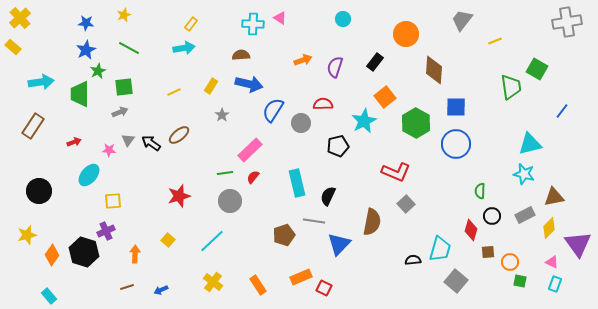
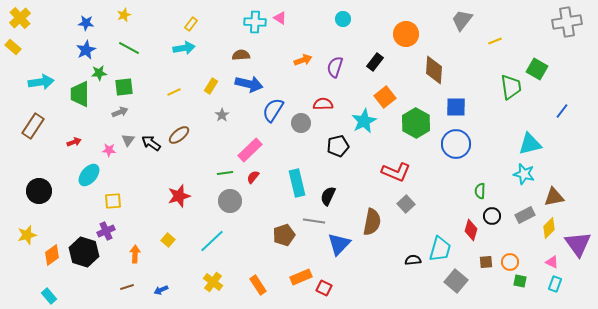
cyan cross at (253, 24): moved 2 px right, 2 px up
green star at (98, 71): moved 1 px right, 2 px down; rotated 21 degrees clockwise
brown square at (488, 252): moved 2 px left, 10 px down
orange diamond at (52, 255): rotated 20 degrees clockwise
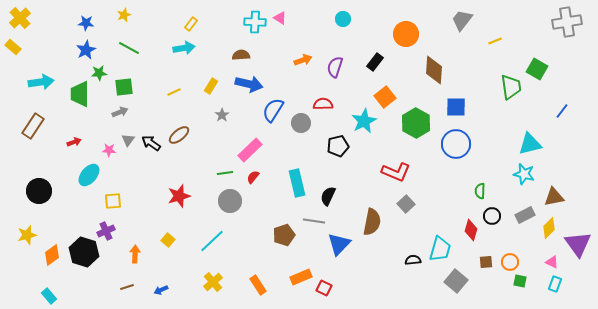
yellow cross at (213, 282): rotated 12 degrees clockwise
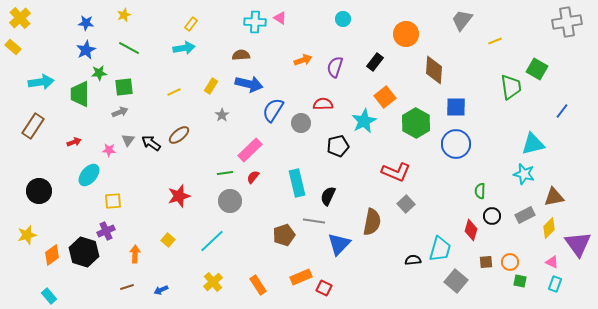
cyan triangle at (530, 144): moved 3 px right
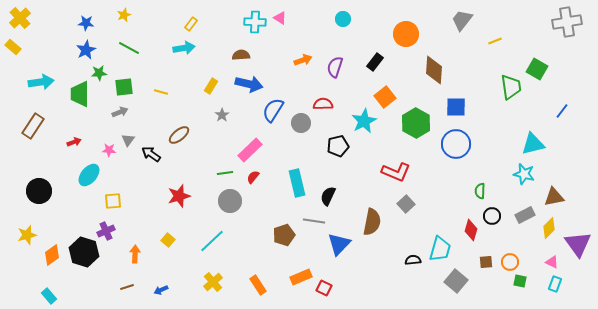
yellow line at (174, 92): moved 13 px left; rotated 40 degrees clockwise
black arrow at (151, 143): moved 11 px down
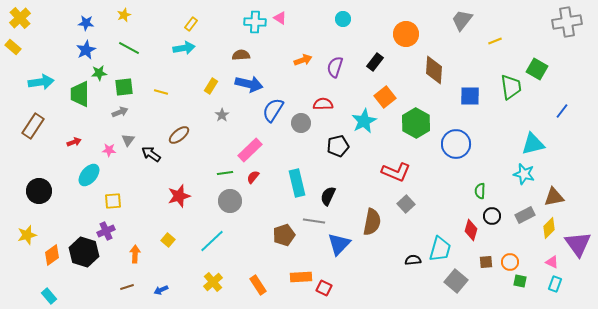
blue square at (456, 107): moved 14 px right, 11 px up
orange rectangle at (301, 277): rotated 20 degrees clockwise
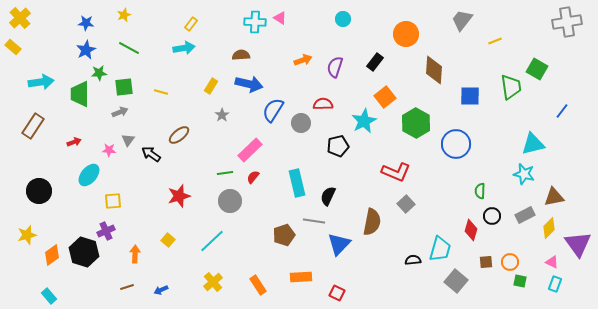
red square at (324, 288): moved 13 px right, 5 px down
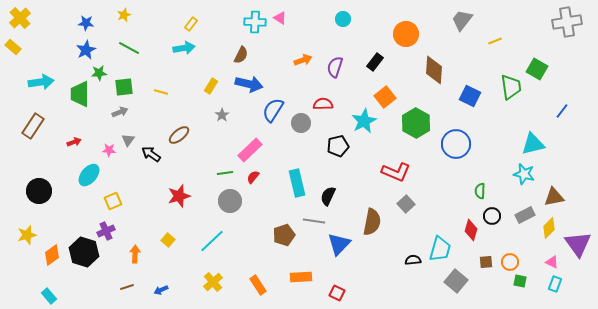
brown semicircle at (241, 55): rotated 120 degrees clockwise
blue square at (470, 96): rotated 25 degrees clockwise
yellow square at (113, 201): rotated 18 degrees counterclockwise
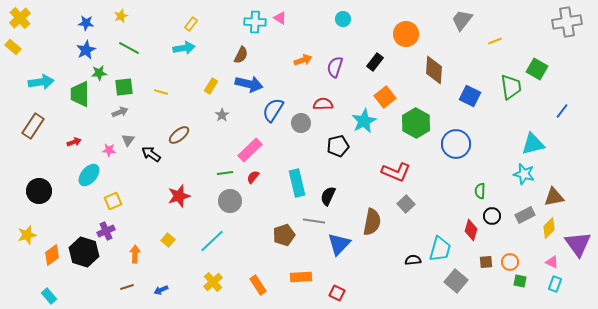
yellow star at (124, 15): moved 3 px left, 1 px down
